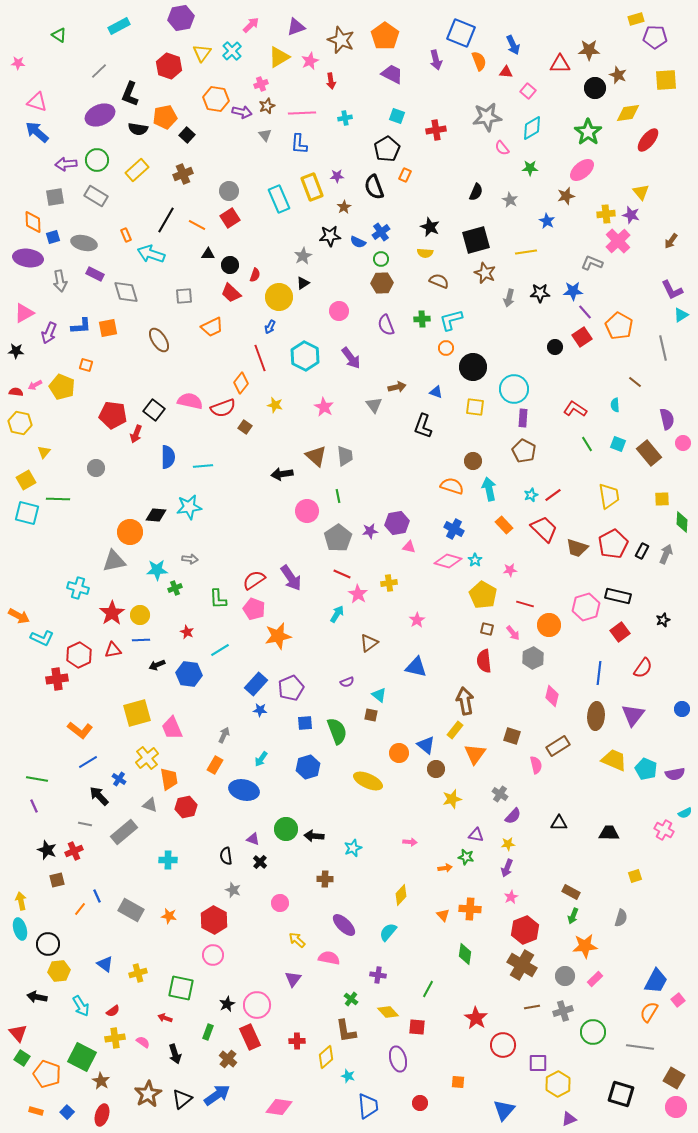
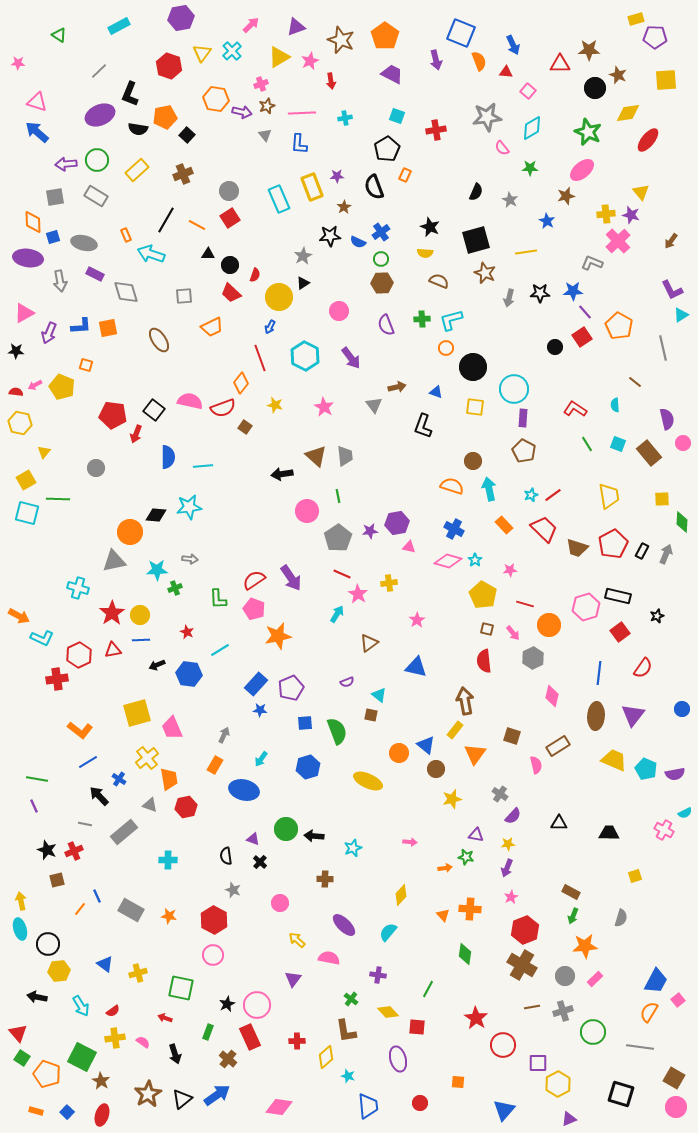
green star at (588, 132): rotated 12 degrees counterclockwise
black star at (663, 620): moved 6 px left, 4 px up
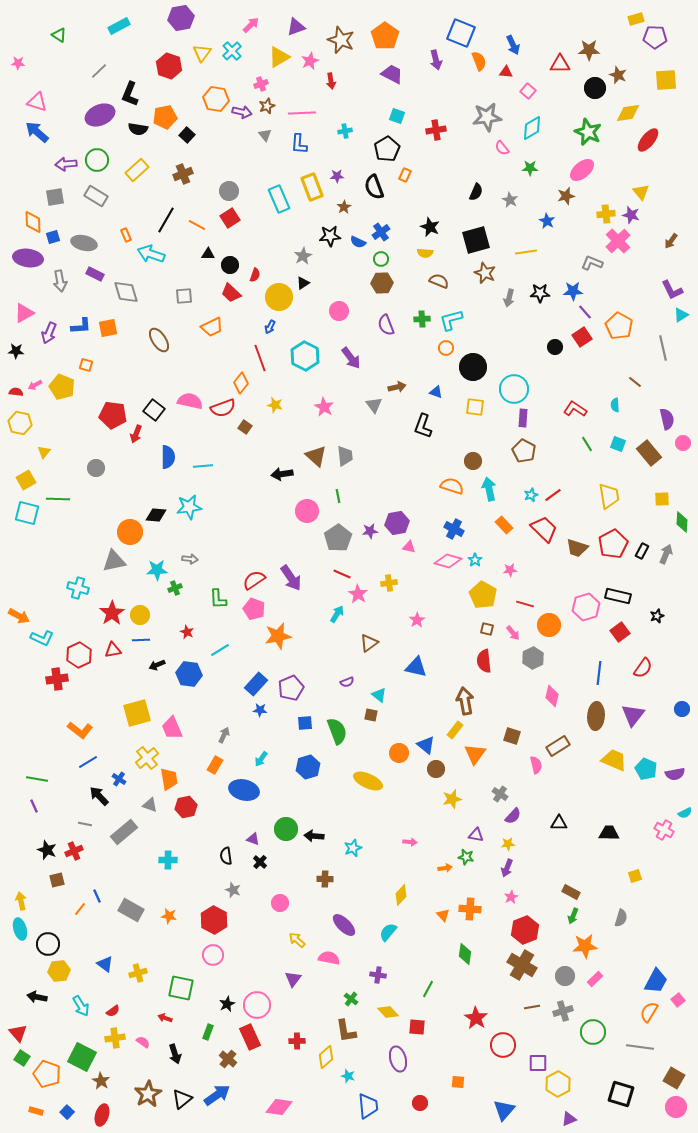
cyan cross at (345, 118): moved 13 px down
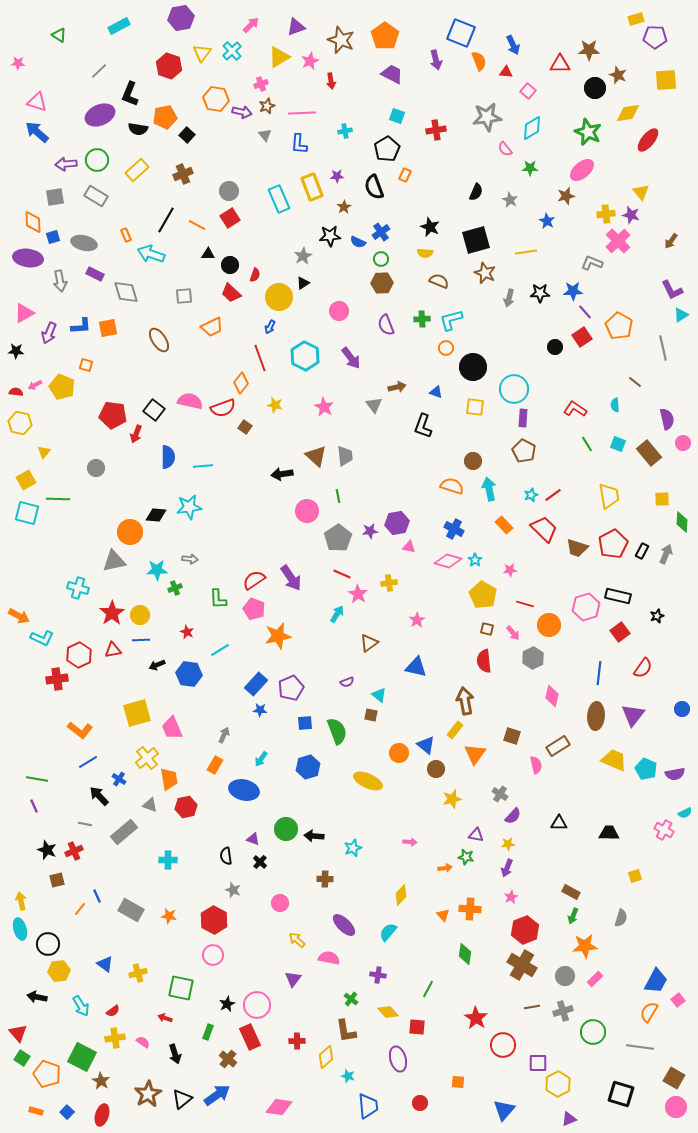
pink semicircle at (502, 148): moved 3 px right, 1 px down
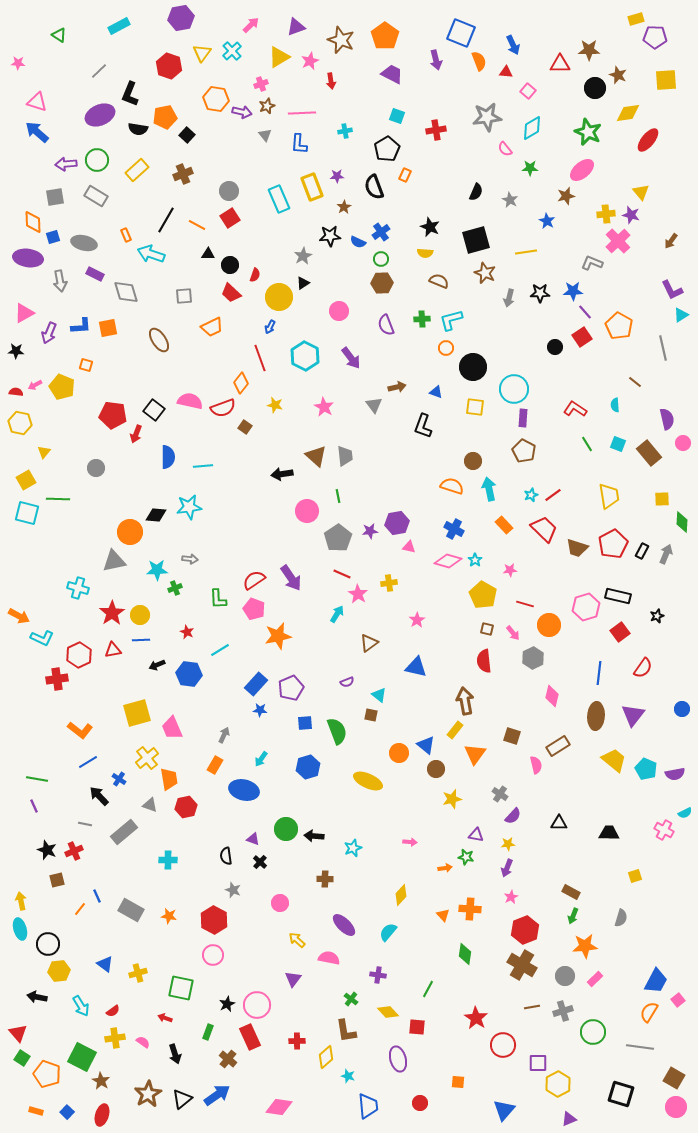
yellow trapezoid at (614, 760): rotated 16 degrees clockwise
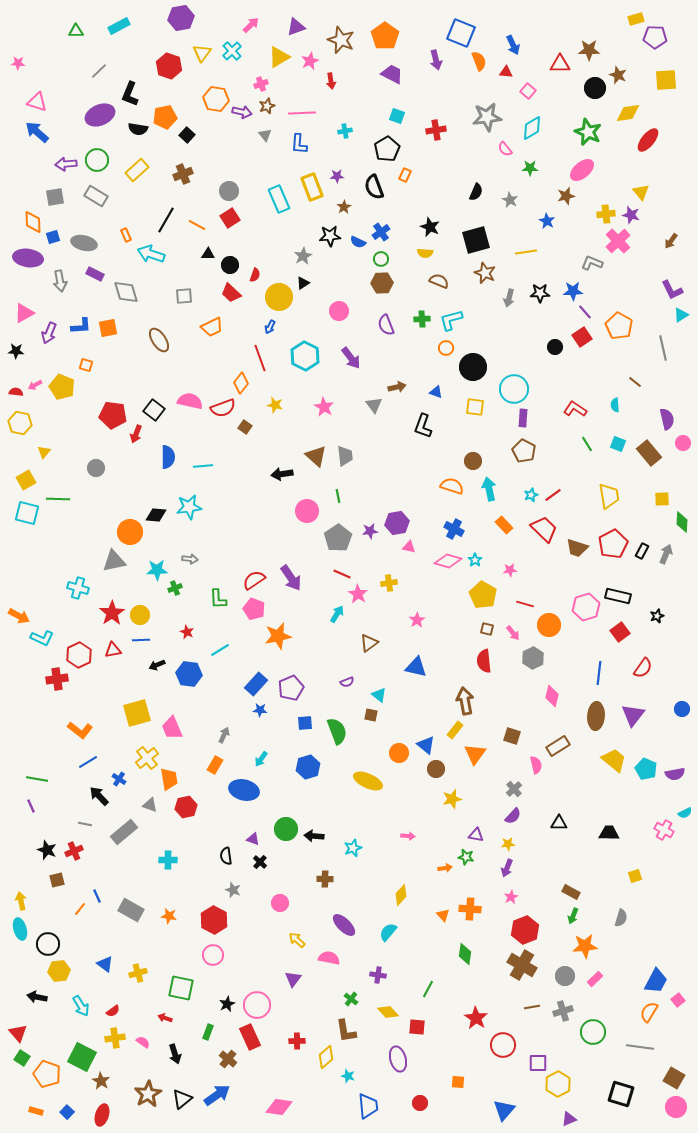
green triangle at (59, 35): moved 17 px right, 4 px up; rotated 35 degrees counterclockwise
gray cross at (500, 794): moved 14 px right, 5 px up; rotated 14 degrees clockwise
purple line at (34, 806): moved 3 px left
pink arrow at (410, 842): moved 2 px left, 6 px up
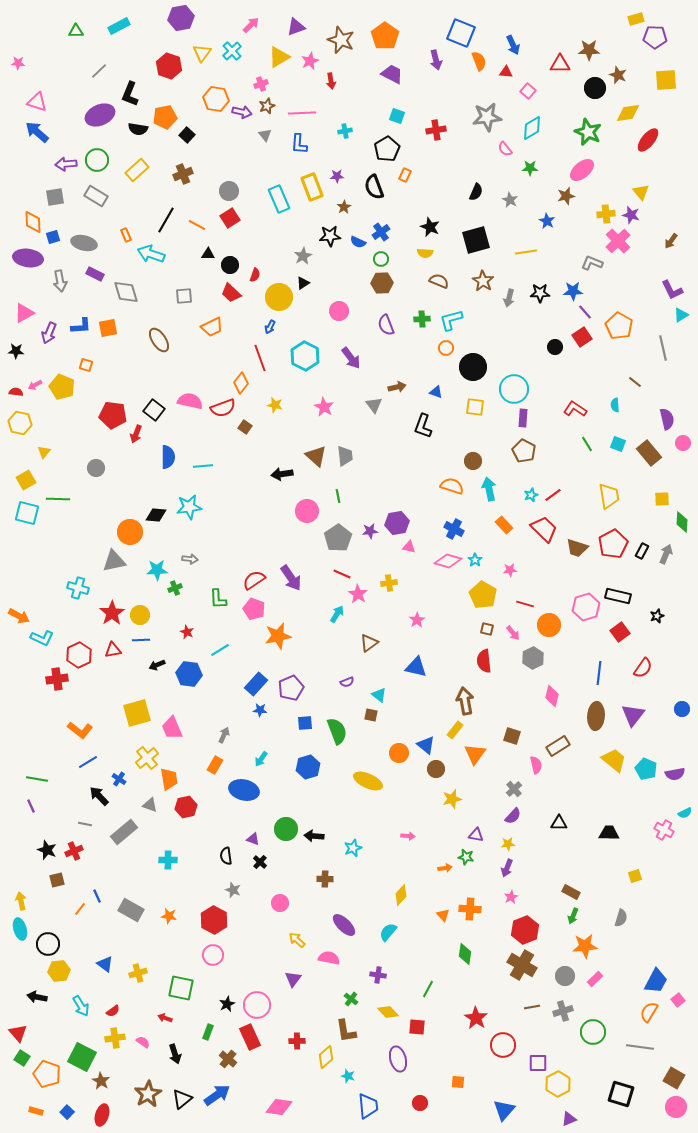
brown star at (485, 273): moved 2 px left, 8 px down; rotated 10 degrees clockwise
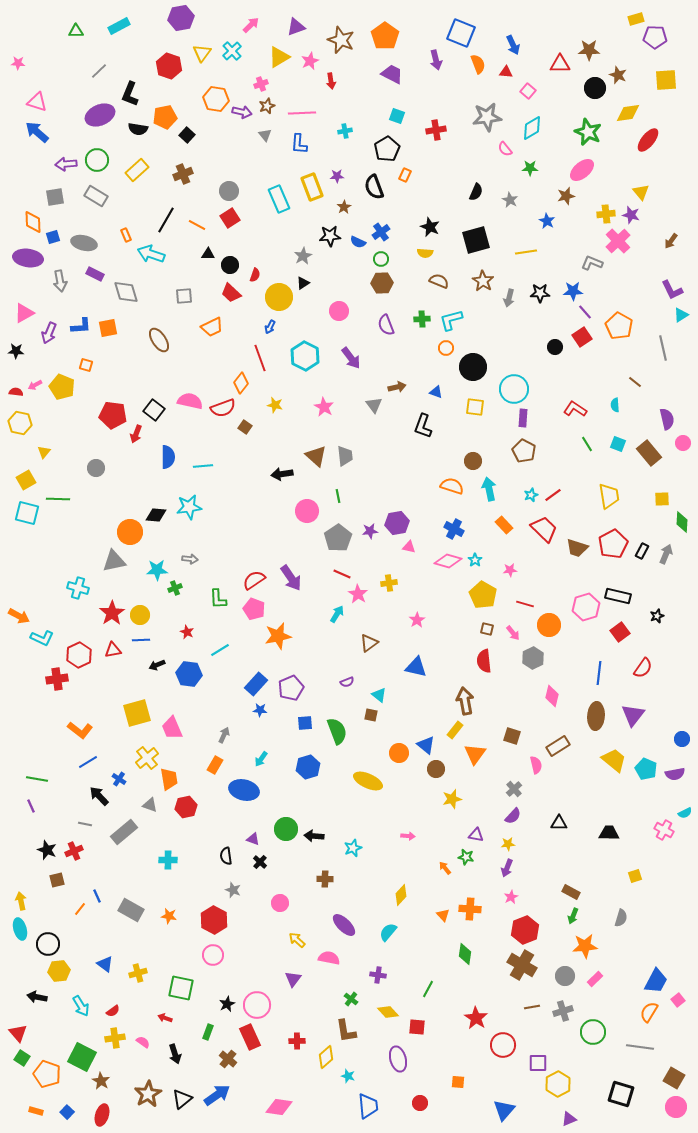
orange semicircle at (479, 61): moved 1 px left, 3 px down
blue circle at (682, 709): moved 30 px down
orange arrow at (445, 868): rotated 120 degrees counterclockwise
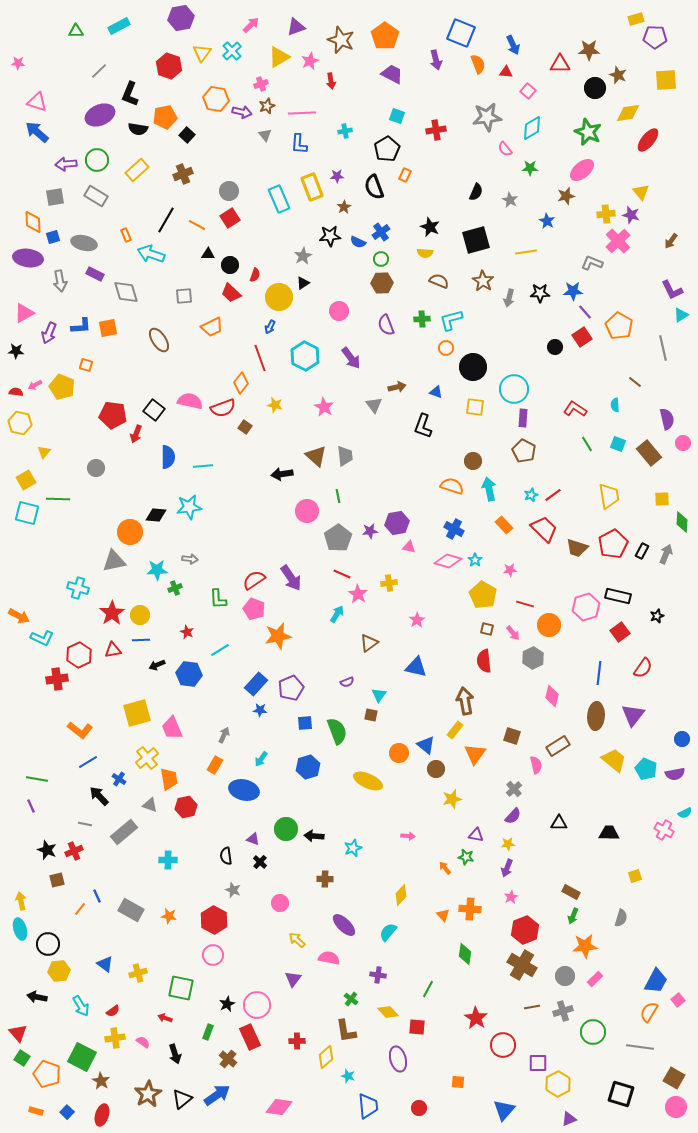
cyan triangle at (379, 695): rotated 28 degrees clockwise
red circle at (420, 1103): moved 1 px left, 5 px down
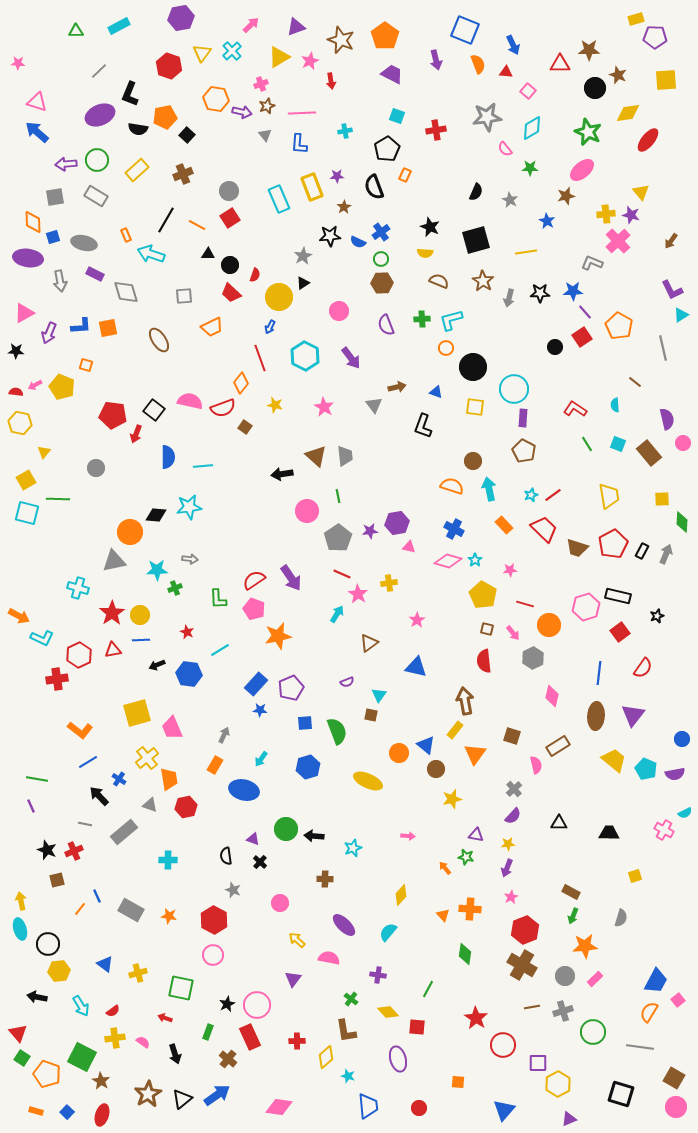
blue square at (461, 33): moved 4 px right, 3 px up
